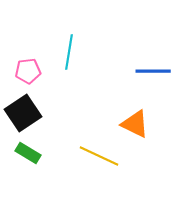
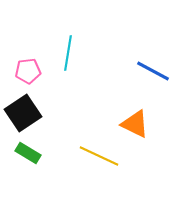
cyan line: moved 1 px left, 1 px down
blue line: rotated 28 degrees clockwise
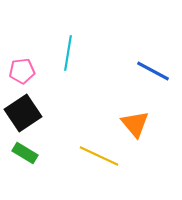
pink pentagon: moved 6 px left
orange triangle: rotated 24 degrees clockwise
green rectangle: moved 3 px left
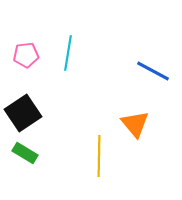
pink pentagon: moved 4 px right, 16 px up
yellow line: rotated 66 degrees clockwise
